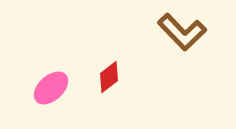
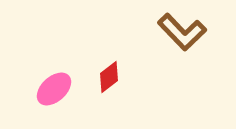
pink ellipse: moved 3 px right, 1 px down
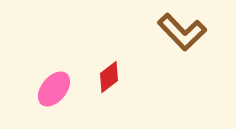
pink ellipse: rotated 9 degrees counterclockwise
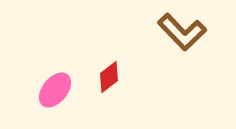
pink ellipse: moved 1 px right, 1 px down
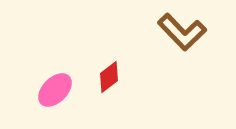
pink ellipse: rotated 6 degrees clockwise
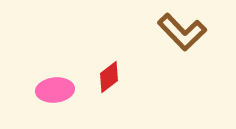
pink ellipse: rotated 39 degrees clockwise
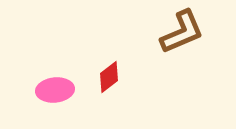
brown L-shape: rotated 69 degrees counterclockwise
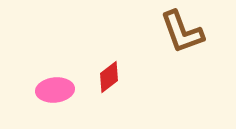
brown L-shape: rotated 93 degrees clockwise
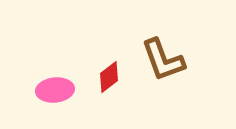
brown L-shape: moved 19 px left, 28 px down
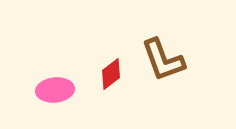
red diamond: moved 2 px right, 3 px up
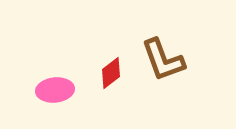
red diamond: moved 1 px up
